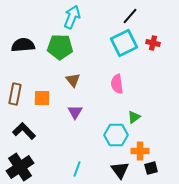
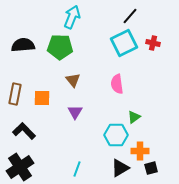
black triangle: moved 2 px up; rotated 36 degrees clockwise
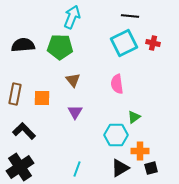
black line: rotated 54 degrees clockwise
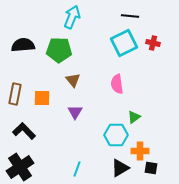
green pentagon: moved 1 px left, 3 px down
black square: rotated 24 degrees clockwise
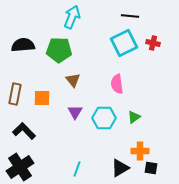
cyan hexagon: moved 12 px left, 17 px up
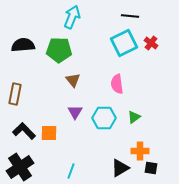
red cross: moved 2 px left; rotated 24 degrees clockwise
orange square: moved 7 px right, 35 px down
cyan line: moved 6 px left, 2 px down
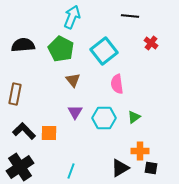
cyan square: moved 20 px left, 8 px down; rotated 12 degrees counterclockwise
green pentagon: moved 2 px right, 1 px up; rotated 25 degrees clockwise
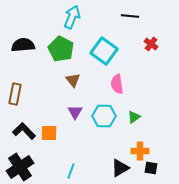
red cross: moved 1 px down
cyan square: rotated 16 degrees counterclockwise
cyan hexagon: moved 2 px up
